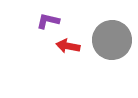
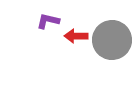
red arrow: moved 8 px right, 10 px up; rotated 10 degrees counterclockwise
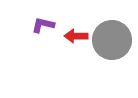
purple L-shape: moved 5 px left, 4 px down
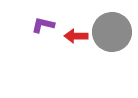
gray circle: moved 8 px up
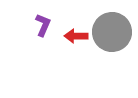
purple L-shape: rotated 100 degrees clockwise
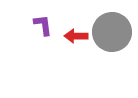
purple L-shape: rotated 30 degrees counterclockwise
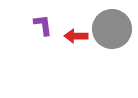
gray circle: moved 3 px up
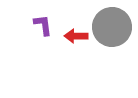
gray circle: moved 2 px up
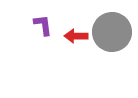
gray circle: moved 5 px down
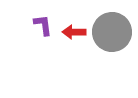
red arrow: moved 2 px left, 4 px up
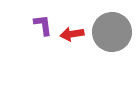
red arrow: moved 2 px left, 2 px down; rotated 10 degrees counterclockwise
